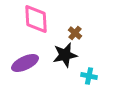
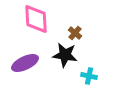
black star: rotated 20 degrees clockwise
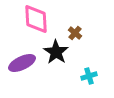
black star: moved 9 px left, 3 px up; rotated 25 degrees clockwise
purple ellipse: moved 3 px left
cyan cross: rotated 28 degrees counterclockwise
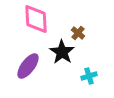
brown cross: moved 3 px right
black star: moved 6 px right
purple ellipse: moved 6 px right, 3 px down; rotated 28 degrees counterclockwise
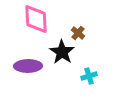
purple ellipse: rotated 52 degrees clockwise
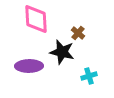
black star: rotated 20 degrees counterclockwise
purple ellipse: moved 1 px right
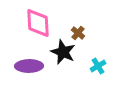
pink diamond: moved 2 px right, 4 px down
black star: moved 1 px right; rotated 10 degrees clockwise
cyan cross: moved 9 px right, 10 px up; rotated 14 degrees counterclockwise
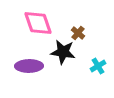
pink diamond: rotated 16 degrees counterclockwise
black star: rotated 15 degrees counterclockwise
